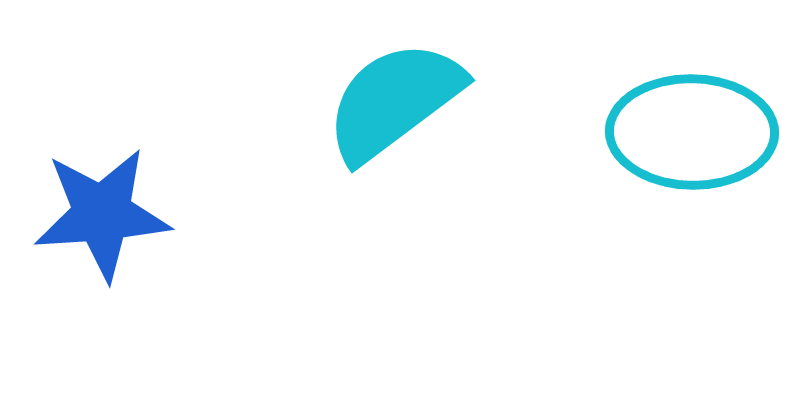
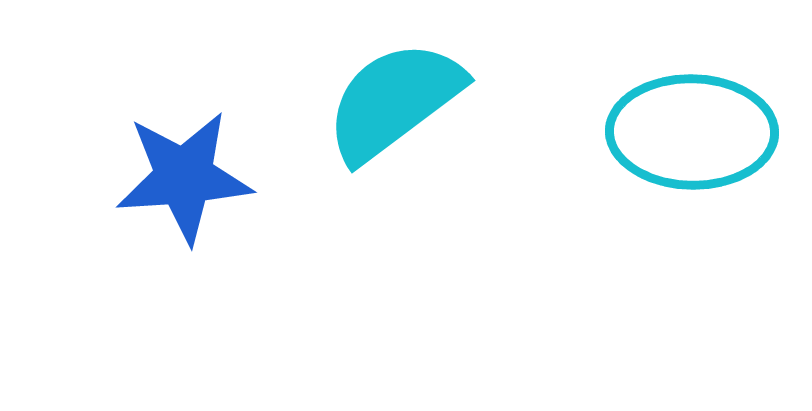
blue star: moved 82 px right, 37 px up
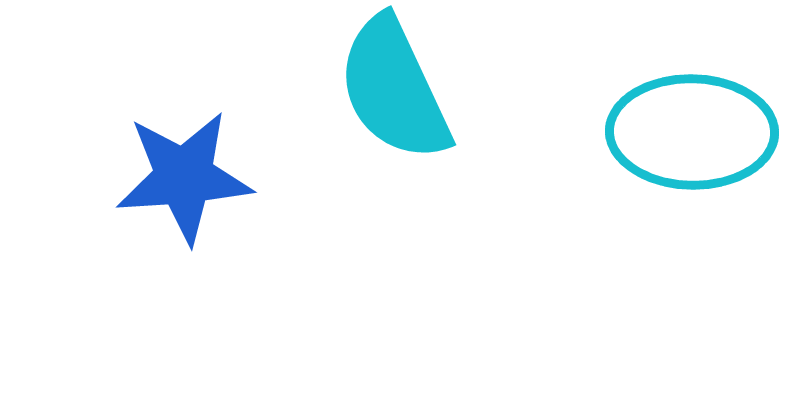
cyan semicircle: moved 12 px up; rotated 78 degrees counterclockwise
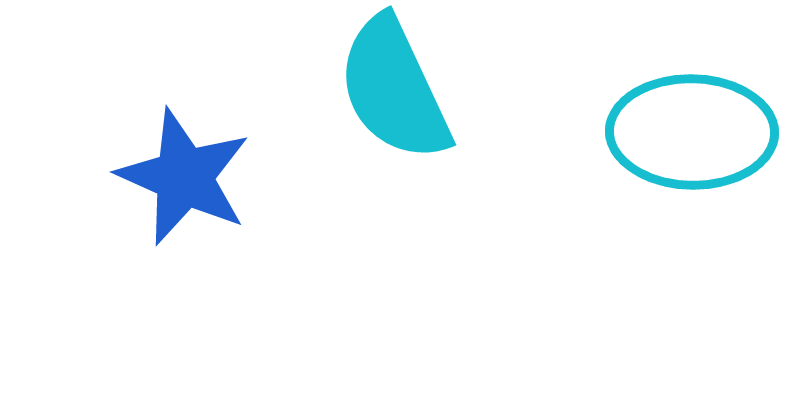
blue star: rotated 28 degrees clockwise
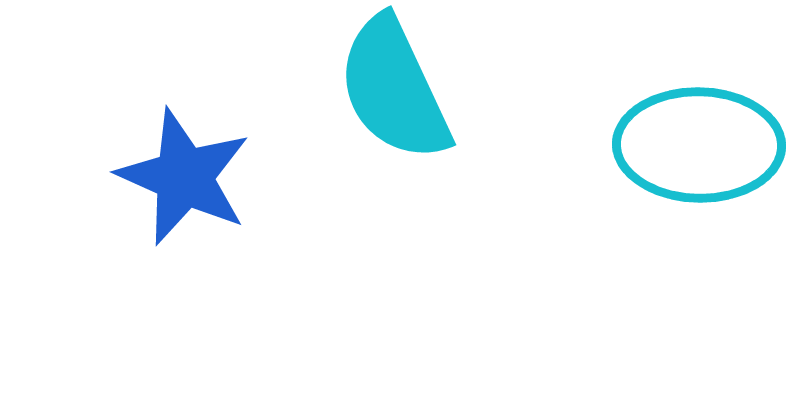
cyan ellipse: moved 7 px right, 13 px down
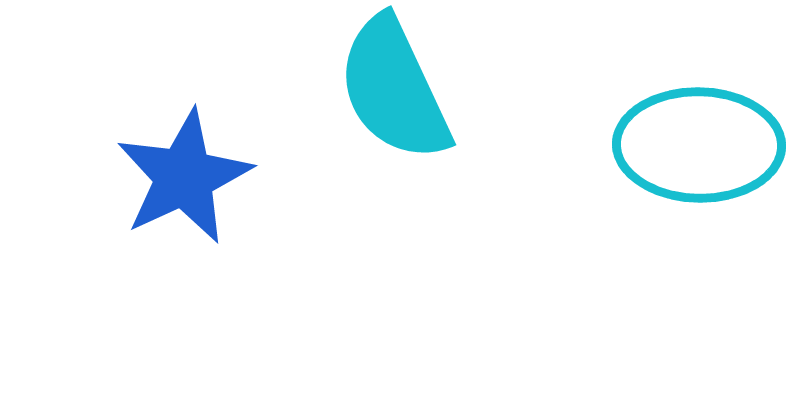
blue star: rotated 23 degrees clockwise
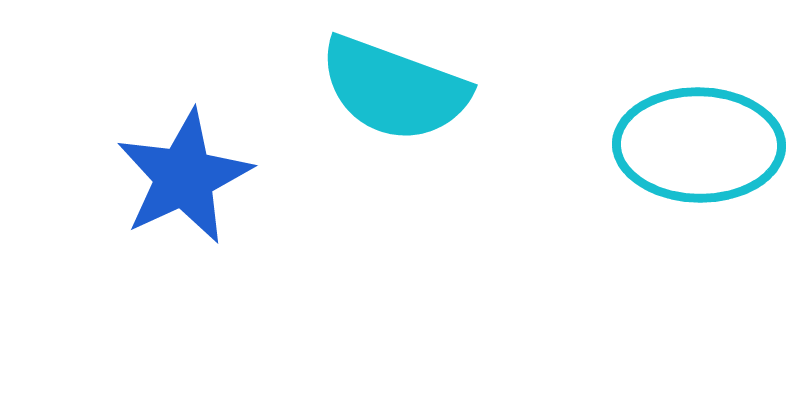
cyan semicircle: rotated 45 degrees counterclockwise
